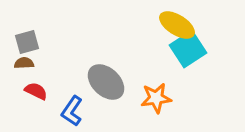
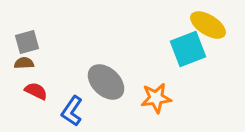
yellow ellipse: moved 31 px right
cyan square: rotated 12 degrees clockwise
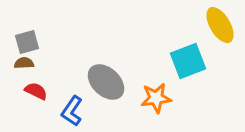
yellow ellipse: moved 12 px right; rotated 27 degrees clockwise
cyan square: moved 12 px down
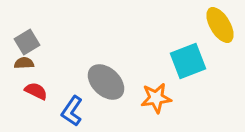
gray square: rotated 15 degrees counterclockwise
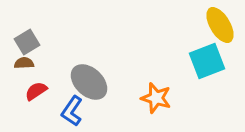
cyan square: moved 19 px right
gray ellipse: moved 17 px left
red semicircle: rotated 60 degrees counterclockwise
orange star: rotated 24 degrees clockwise
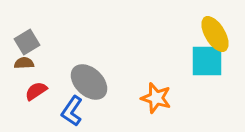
yellow ellipse: moved 5 px left, 9 px down
cyan square: rotated 21 degrees clockwise
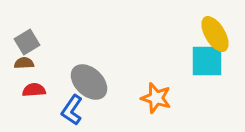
red semicircle: moved 2 px left, 1 px up; rotated 30 degrees clockwise
blue L-shape: moved 1 px up
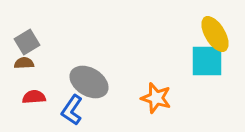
gray ellipse: rotated 12 degrees counterclockwise
red semicircle: moved 7 px down
